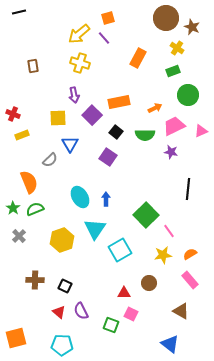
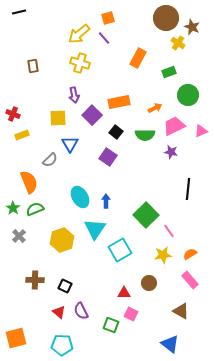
yellow cross at (177, 48): moved 1 px right, 5 px up
green rectangle at (173, 71): moved 4 px left, 1 px down
blue arrow at (106, 199): moved 2 px down
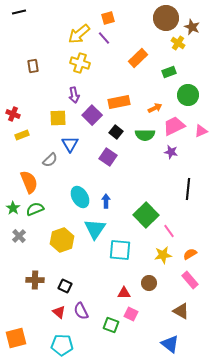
orange rectangle at (138, 58): rotated 18 degrees clockwise
cyan square at (120, 250): rotated 35 degrees clockwise
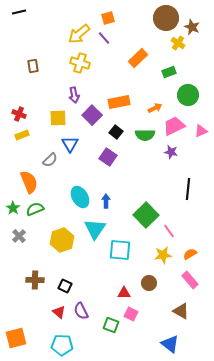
red cross at (13, 114): moved 6 px right
